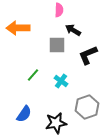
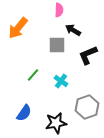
orange arrow: rotated 50 degrees counterclockwise
blue semicircle: moved 1 px up
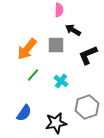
orange arrow: moved 9 px right, 21 px down
gray square: moved 1 px left
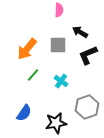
black arrow: moved 7 px right, 2 px down
gray square: moved 2 px right
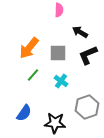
gray square: moved 8 px down
orange arrow: moved 2 px right, 1 px up
black star: moved 1 px left; rotated 15 degrees clockwise
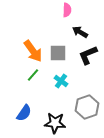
pink semicircle: moved 8 px right
orange arrow: moved 4 px right, 3 px down; rotated 75 degrees counterclockwise
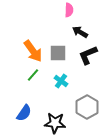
pink semicircle: moved 2 px right
gray hexagon: rotated 10 degrees counterclockwise
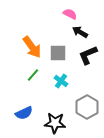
pink semicircle: moved 1 px right, 4 px down; rotated 64 degrees counterclockwise
orange arrow: moved 1 px left, 4 px up
blue semicircle: rotated 30 degrees clockwise
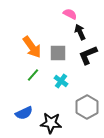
black arrow: rotated 35 degrees clockwise
black star: moved 4 px left
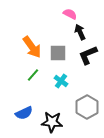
black star: moved 1 px right, 1 px up
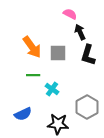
black L-shape: rotated 50 degrees counterclockwise
green line: rotated 48 degrees clockwise
cyan cross: moved 9 px left, 8 px down
blue semicircle: moved 1 px left, 1 px down
black star: moved 6 px right, 2 px down
